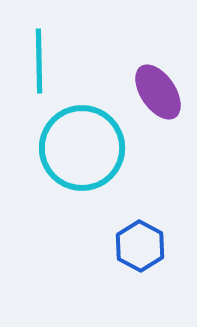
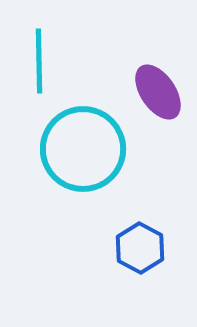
cyan circle: moved 1 px right, 1 px down
blue hexagon: moved 2 px down
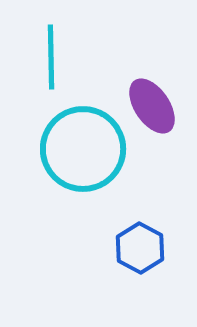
cyan line: moved 12 px right, 4 px up
purple ellipse: moved 6 px left, 14 px down
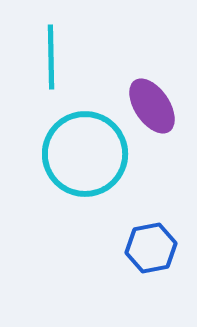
cyan circle: moved 2 px right, 5 px down
blue hexagon: moved 11 px right; rotated 21 degrees clockwise
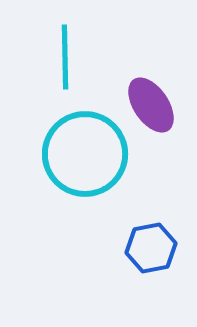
cyan line: moved 14 px right
purple ellipse: moved 1 px left, 1 px up
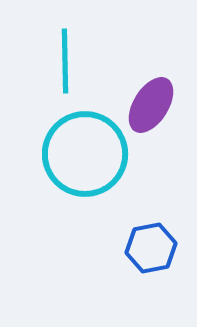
cyan line: moved 4 px down
purple ellipse: rotated 66 degrees clockwise
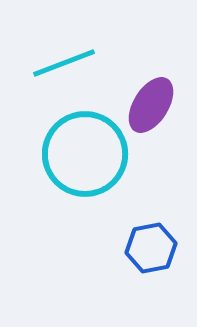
cyan line: moved 1 px left, 2 px down; rotated 70 degrees clockwise
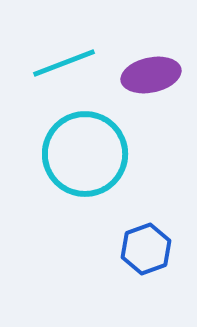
purple ellipse: moved 30 px up; rotated 46 degrees clockwise
blue hexagon: moved 5 px left, 1 px down; rotated 9 degrees counterclockwise
